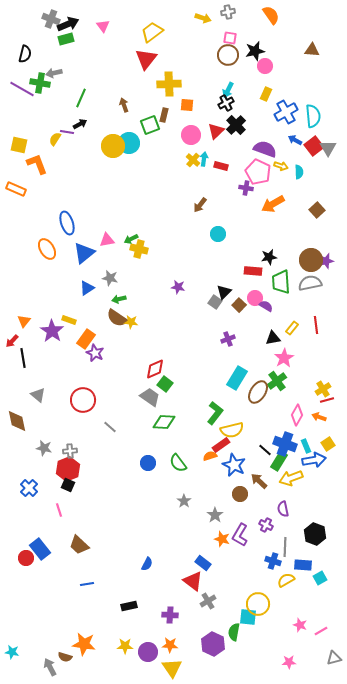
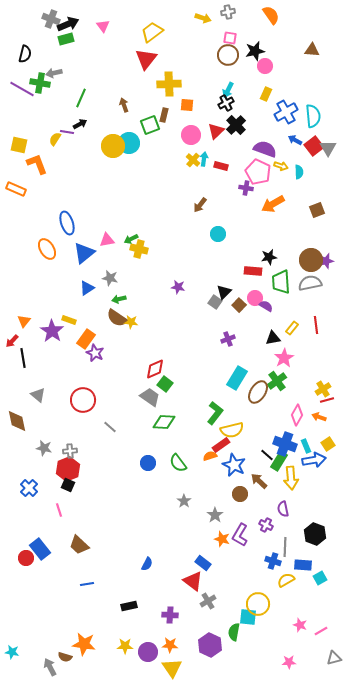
brown square at (317, 210): rotated 21 degrees clockwise
black line at (265, 450): moved 2 px right, 5 px down
yellow arrow at (291, 478): rotated 75 degrees counterclockwise
purple hexagon at (213, 644): moved 3 px left, 1 px down
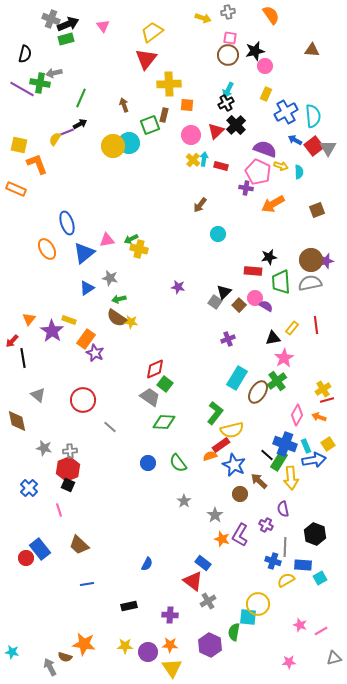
purple line at (67, 132): rotated 32 degrees counterclockwise
orange triangle at (24, 321): moved 5 px right, 2 px up
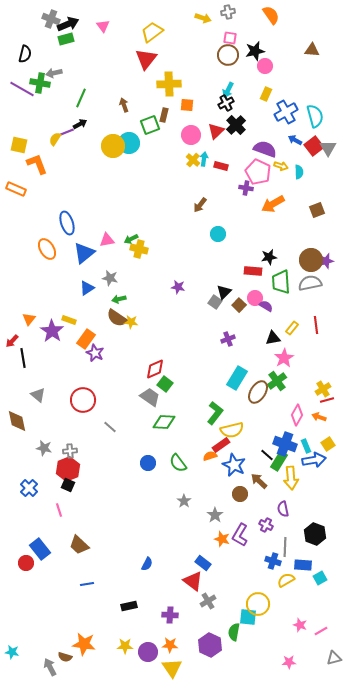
cyan semicircle at (313, 116): moved 2 px right; rotated 10 degrees counterclockwise
red circle at (26, 558): moved 5 px down
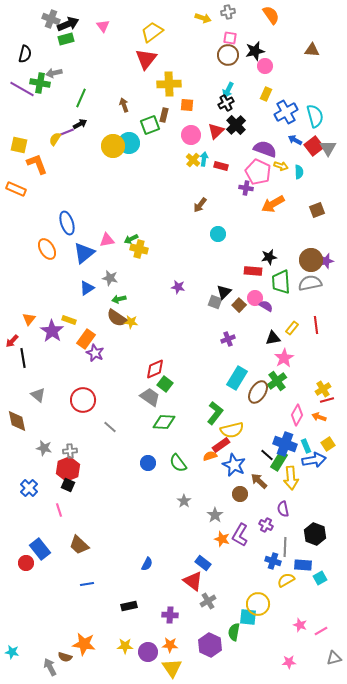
gray square at (215, 302): rotated 16 degrees counterclockwise
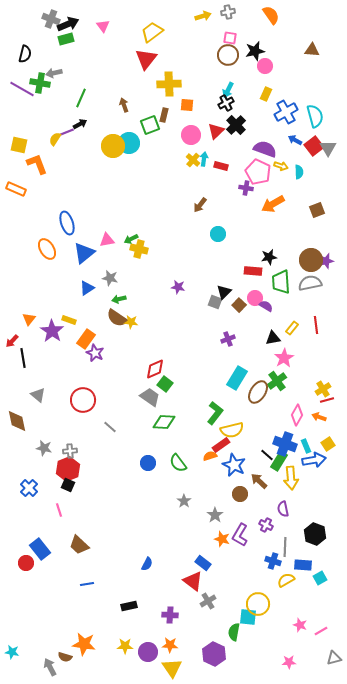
yellow arrow at (203, 18): moved 2 px up; rotated 35 degrees counterclockwise
purple hexagon at (210, 645): moved 4 px right, 9 px down
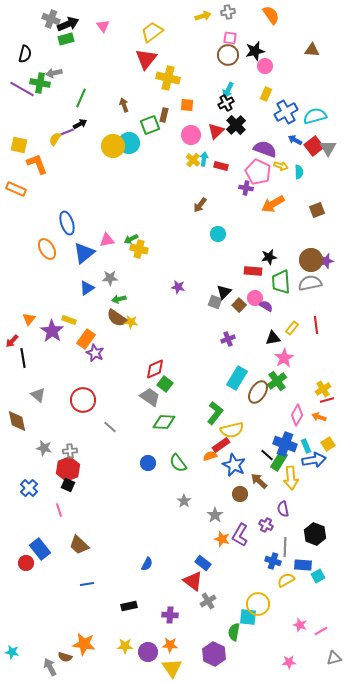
yellow cross at (169, 84): moved 1 px left, 6 px up; rotated 15 degrees clockwise
cyan semicircle at (315, 116): rotated 90 degrees counterclockwise
gray star at (110, 278): rotated 14 degrees counterclockwise
cyan square at (320, 578): moved 2 px left, 2 px up
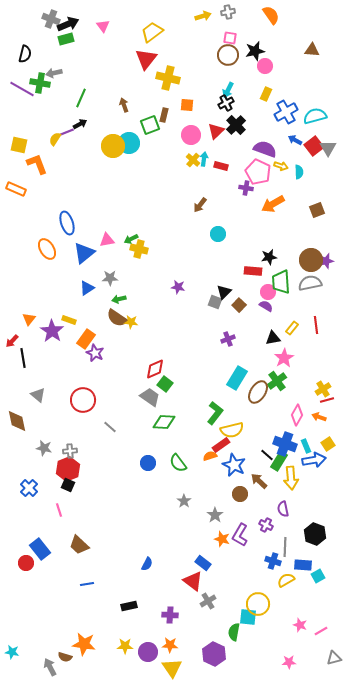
pink circle at (255, 298): moved 13 px right, 6 px up
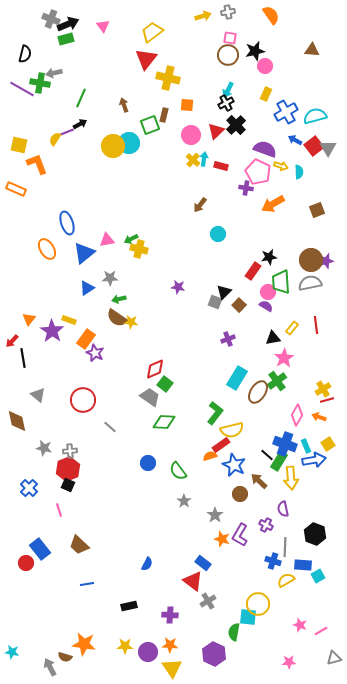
red rectangle at (253, 271): rotated 60 degrees counterclockwise
green semicircle at (178, 463): moved 8 px down
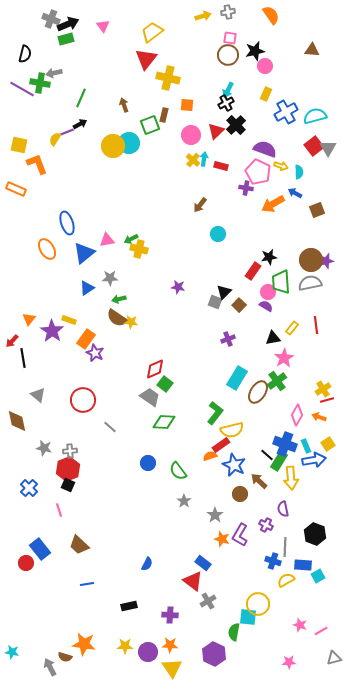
blue arrow at (295, 140): moved 53 px down
